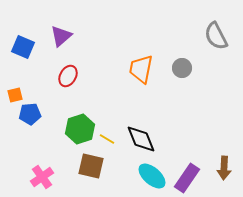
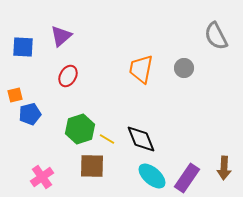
blue square: rotated 20 degrees counterclockwise
gray circle: moved 2 px right
blue pentagon: rotated 10 degrees counterclockwise
brown square: moved 1 px right; rotated 12 degrees counterclockwise
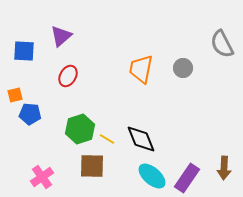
gray semicircle: moved 6 px right, 8 px down
blue square: moved 1 px right, 4 px down
gray circle: moved 1 px left
blue pentagon: rotated 20 degrees clockwise
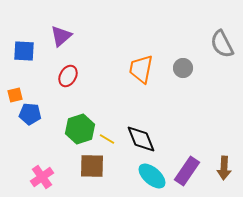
purple rectangle: moved 7 px up
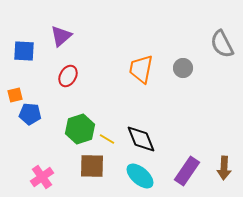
cyan ellipse: moved 12 px left
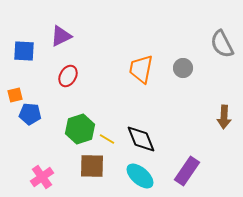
purple triangle: rotated 15 degrees clockwise
brown arrow: moved 51 px up
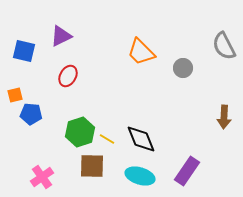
gray semicircle: moved 2 px right, 2 px down
blue square: rotated 10 degrees clockwise
orange trapezoid: moved 17 px up; rotated 56 degrees counterclockwise
blue pentagon: moved 1 px right
green hexagon: moved 3 px down
cyan ellipse: rotated 24 degrees counterclockwise
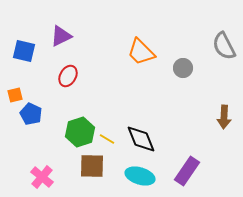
blue pentagon: rotated 20 degrees clockwise
pink cross: rotated 15 degrees counterclockwise
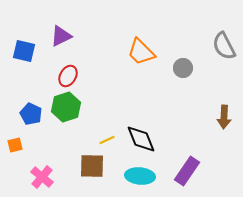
orange square: moved 50 px down
green hexagon: moved 14 px left, 25 px up
yellow line: moved 1 px down; rotated 56 degrees counterclockwise
cyan ellipse: rotated 12 degrees counterclockwise
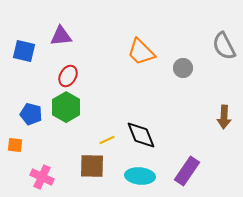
purple triangle: rotated 20 degrees clockwise
green hexagon: rotated 12 degrees counterclockwise
blue pentagon: rotated 10 degrees counterclockwise
black diamond: moved 4 px up
orange square: rotated 21 degrees clockwise
pink cross: rotated 15 degrees counterclockwise
